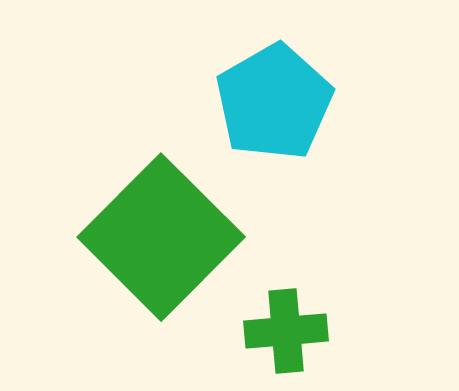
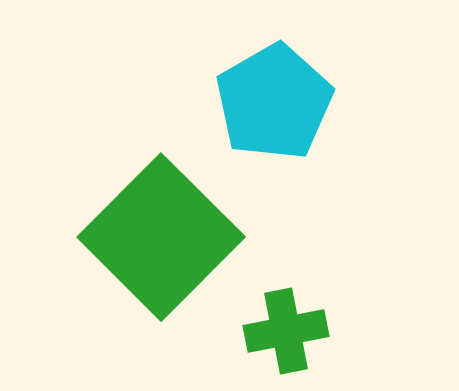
green cross: rotated 6 degrees counterclockwise
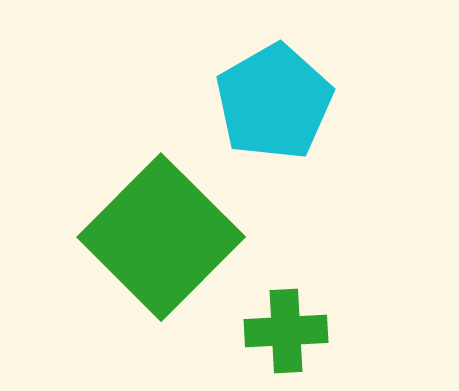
green cross: rotated 8 degrees clockwise
